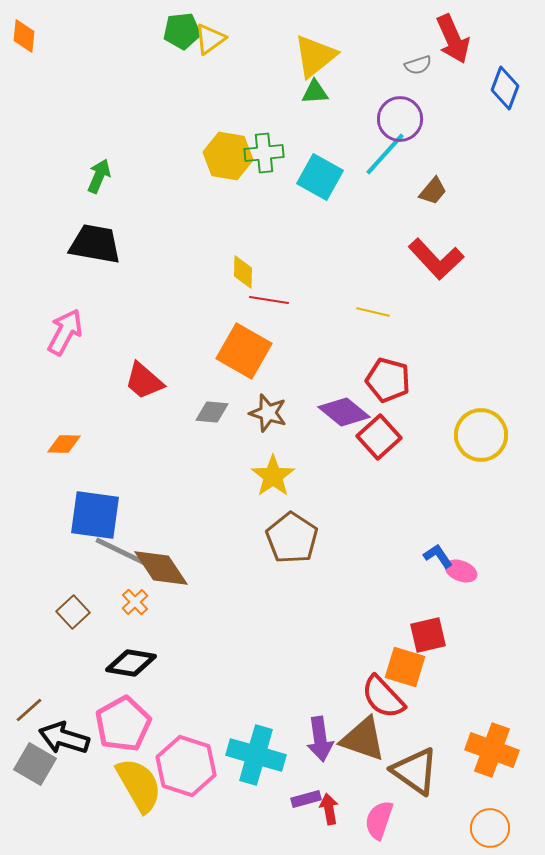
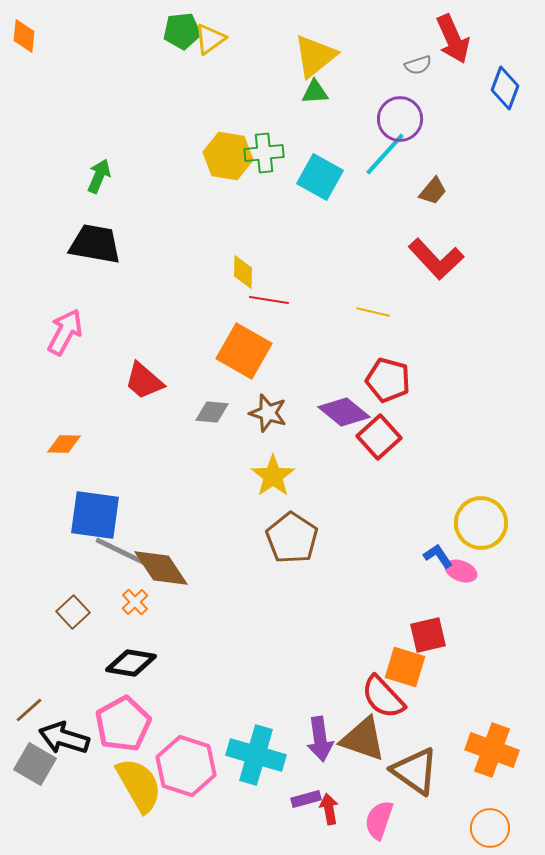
yellow circle at (481, 435): moved 88 px down
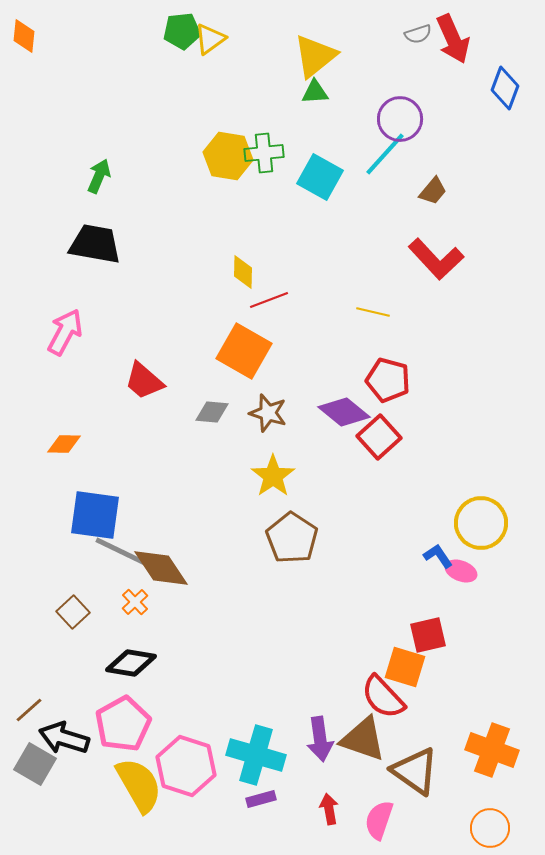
gray semicircle at (418, 65): moved 31 px up
red line at (269, 300): rotated 30 degrees counterclockwise
purple rectangle at (306, 799): moved 45 px left
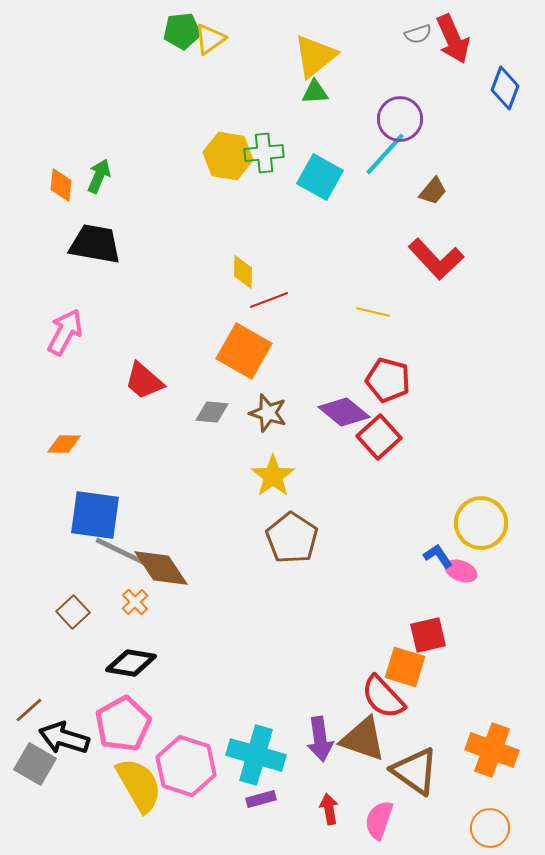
orange diamond at (24, 36): moved 37 px right, 149 px down
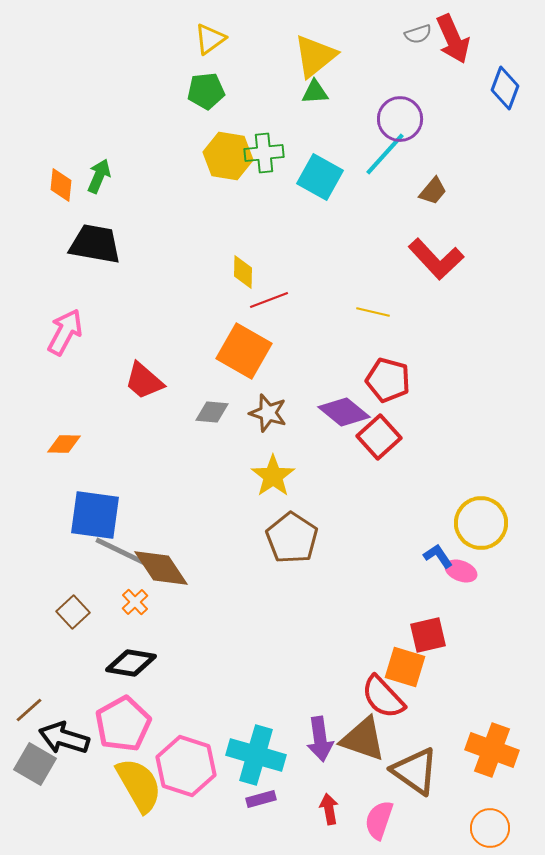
green pentagon at (182, 31): moved 24 px right, 60 px down
